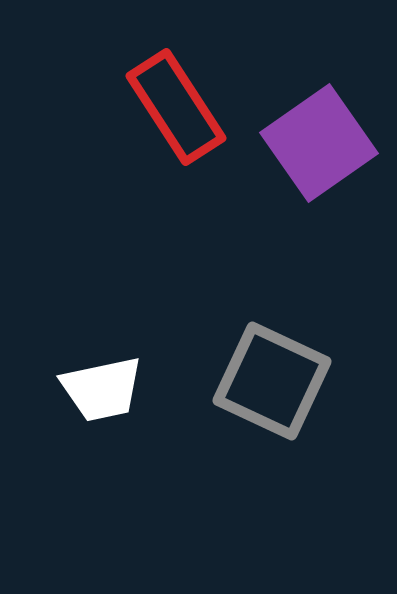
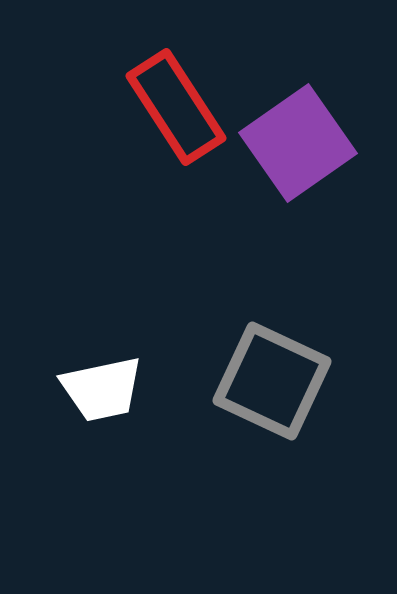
purple square: moved 21 px left
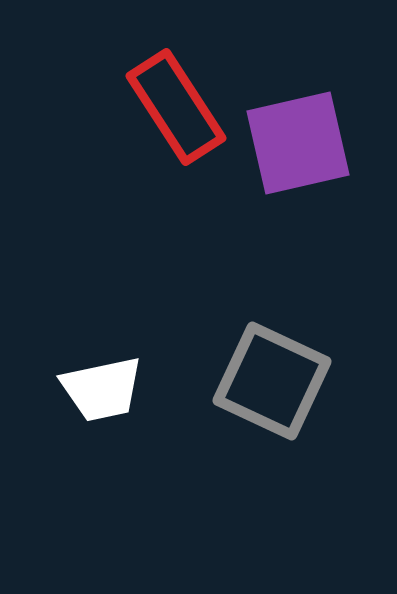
purple square: rotated 22 degrees clockwise
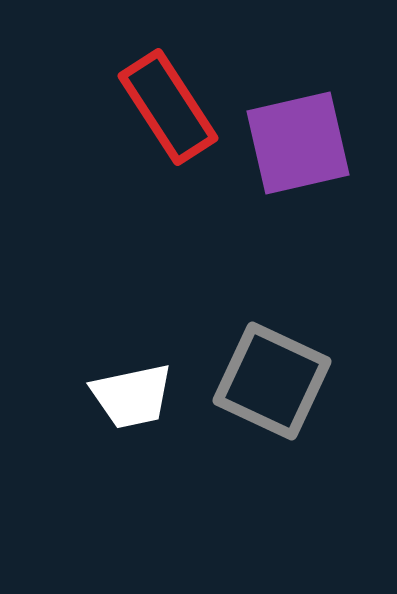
red rectangle: moved 8 px left
white trapezoid: moved 30 px right, 7 px down
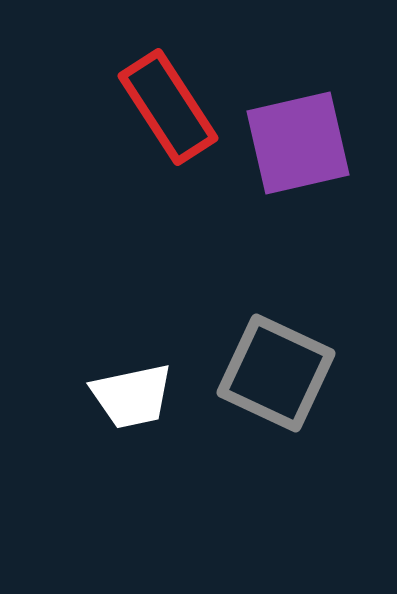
gray square: moved 4 px right, 8 px up
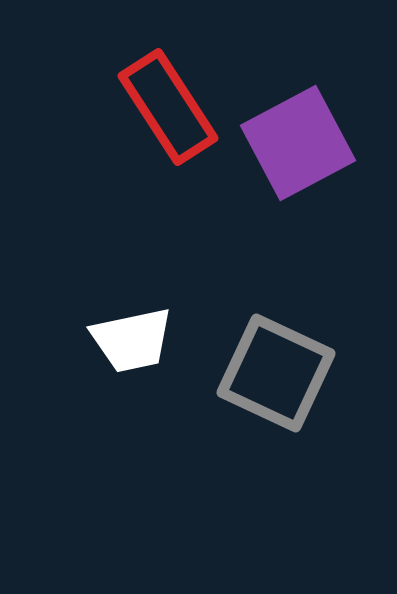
purple square: rotated 15 degrees counterclockwise
white trapezoid: moved 56 px up
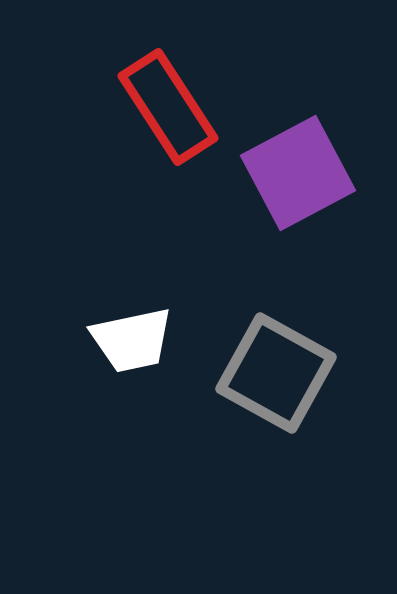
purple square: moved 30 px down
gray square: rotated 4 degrees clockwise
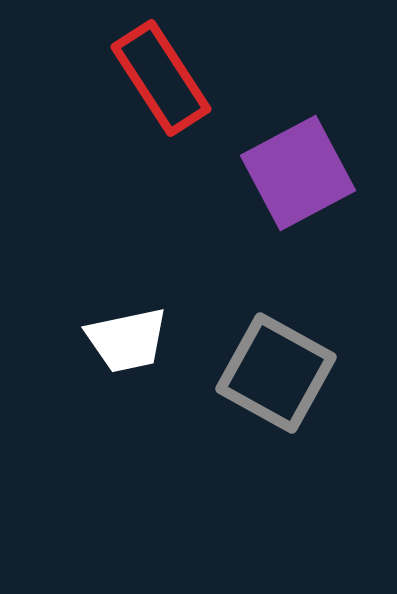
red rectangle: moved 7 px left, 29 px up
white trapezoid: moved 5 px left
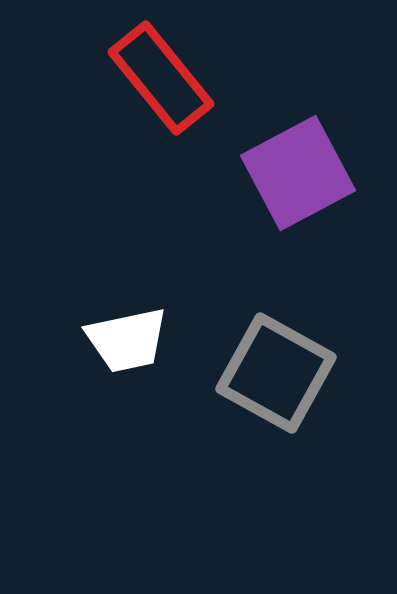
red rectangle: rotated 6 degrees counterclockwise
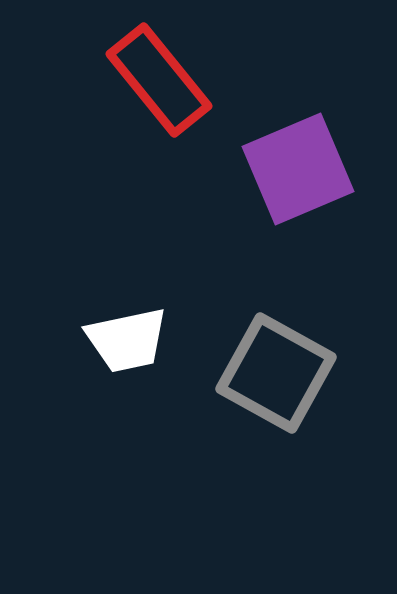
red rectangle: moved 2 px left, 2 px down
purple square: moved 4 px up; rotated 5 degrees clockwise
